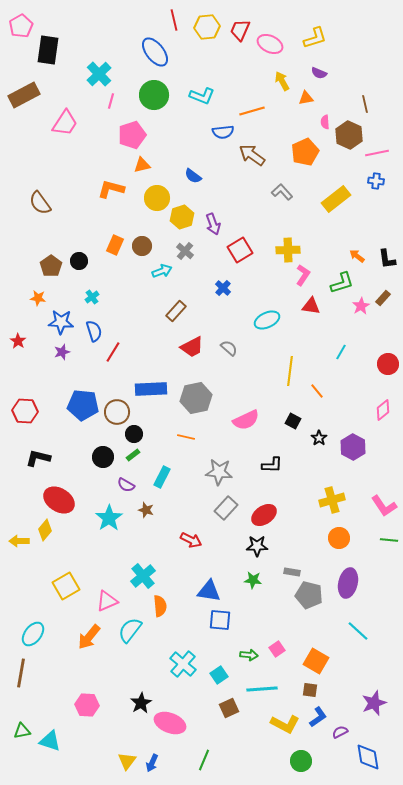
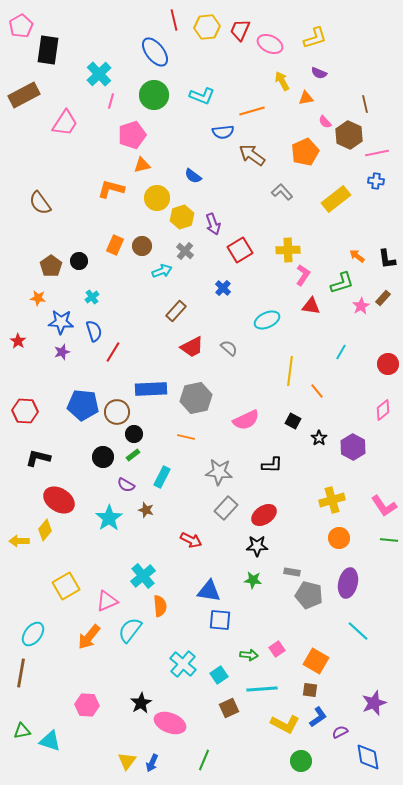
pink semicircle at (325, 122): rotated 40 degrees counterclockwise
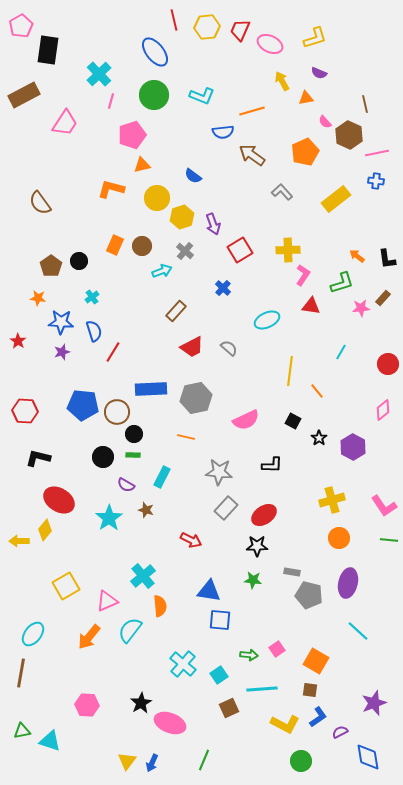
pink star at (361, 306): moved 2 px down; rotated 24 degrees clockwise
green rectangle at (133, 455): rotated 40 degrees clockwise
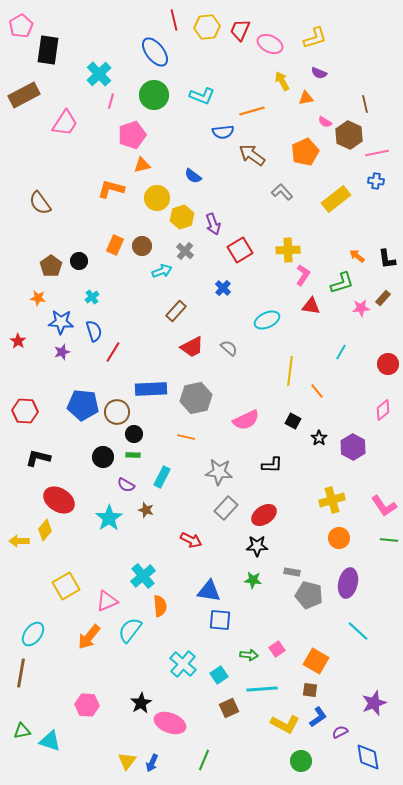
pink semicircle at (325, 122): rotated 16 degrees counterclockwise
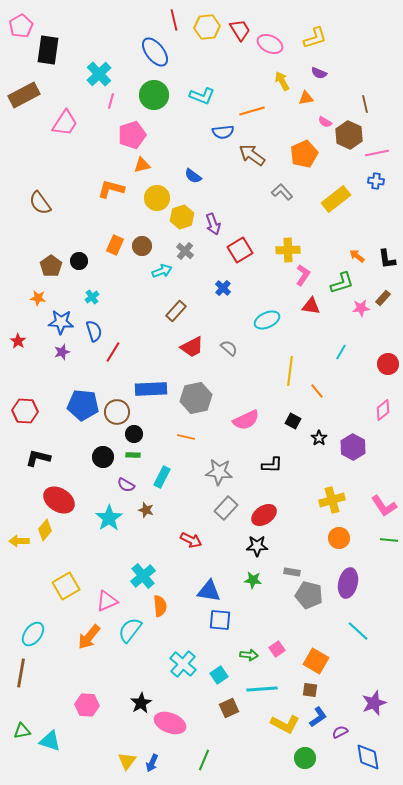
red trapezoid at (240, 30): rotated 125 degrees clockwise
orange pentagon at (305, 152): moved 1 px left, 2 px down
green circle at (301, 761): moved 4 px right, 3 px up
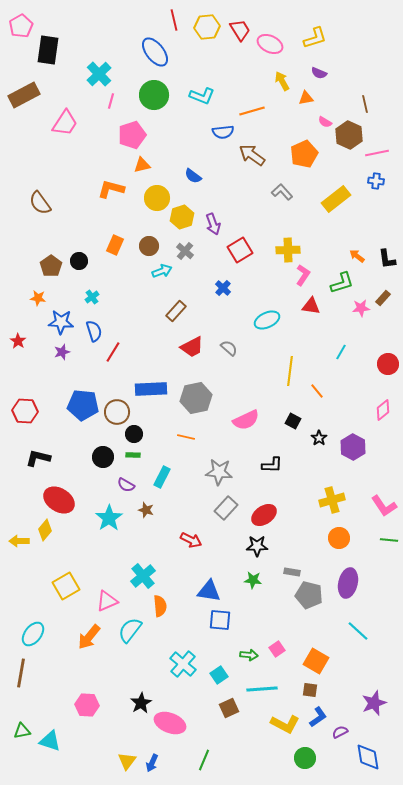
brown circle at (142, 246): moved 7 px right
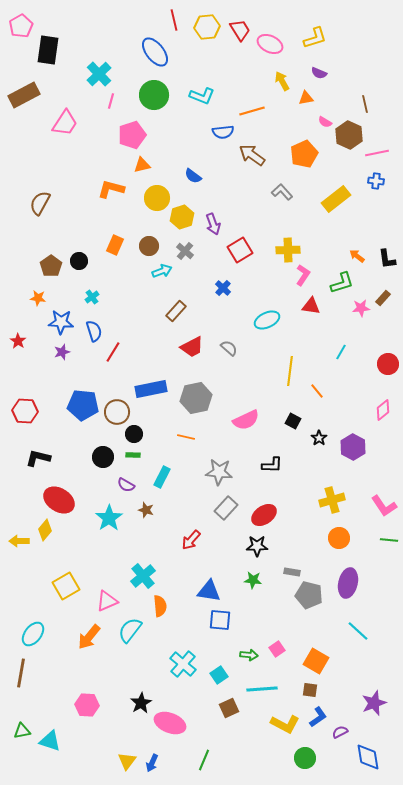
brown semicircle at (40, 203): rotated 65 degrees clockwise
blue rectangle at (151, 389): rotated 8 degrees counterclockwise
red arrow at (191, 540): rotated 105 degrees clockwise
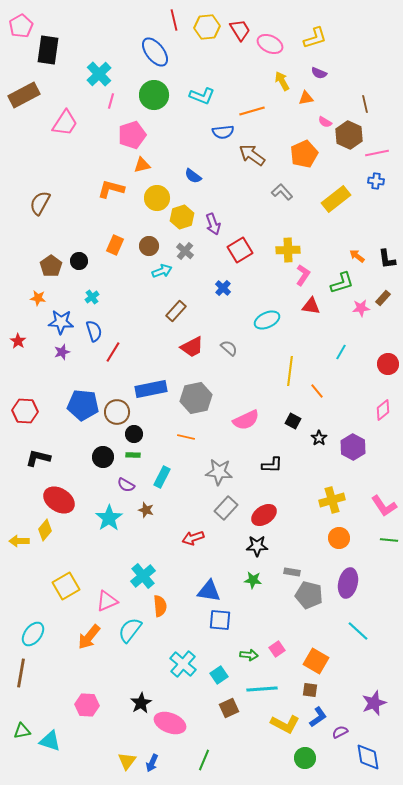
red arrow at (191, 540): moved 2 px right, 2 px up; rotated 30 degrees clockwise
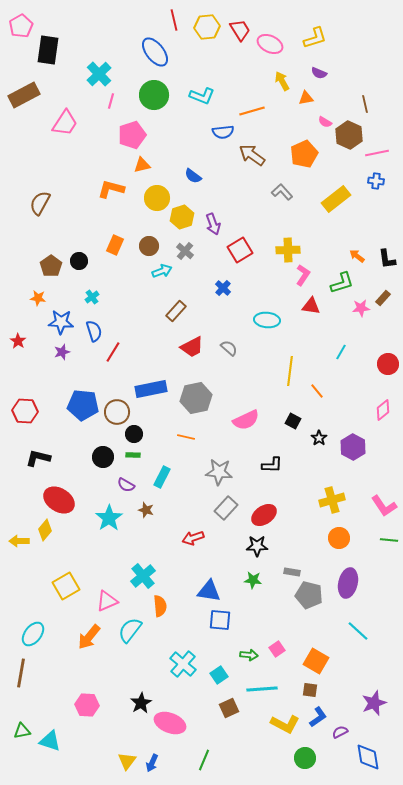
cyan ellipse at (267, 320): rotated 30 degrees clockwise
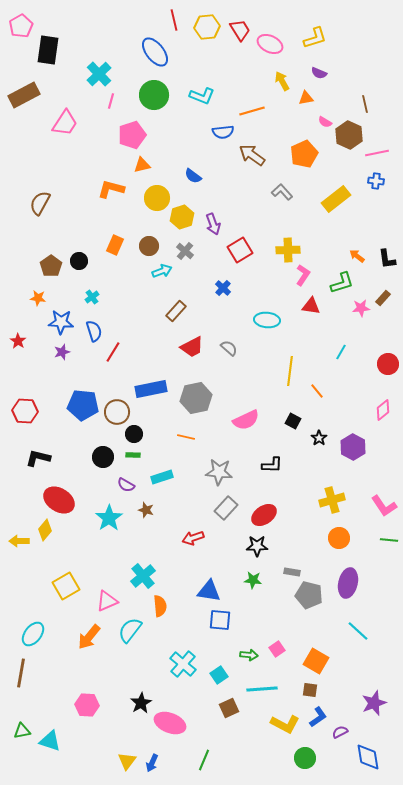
cyan rectangle at (162, 477): rotated 45 degrees clockwise
